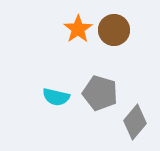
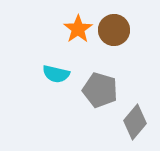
gray pentagon: moved 3 px up
cyan semicircle: moved 23 px up
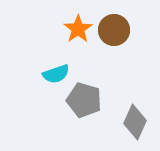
cyan semicircle: rotated 32 degrees counterclockwise
gray pentagon: moved 16 px left, 10 px down
gray diamond: rotated 16 degrees counterclockwise
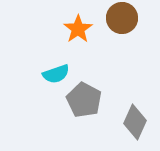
brown circle: moved 8 px right, 12 px up
gray pentagon: rotated 12 degrees clockwise
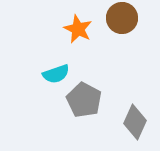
orange star: rotated 12 degrees counterclockwise
